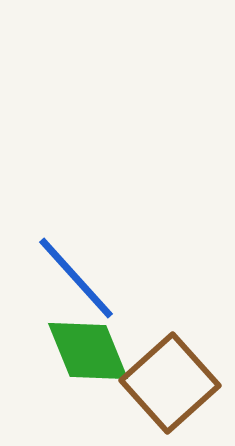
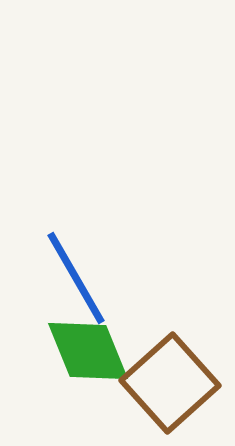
blue line: rotated 12 degrees clockwise
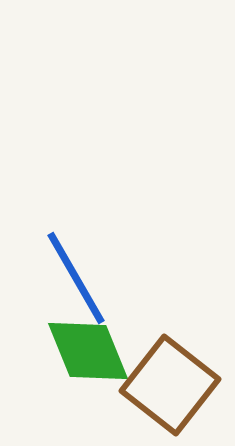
brown square: moved 2 px down; rotated 10 degrees counterclockwise
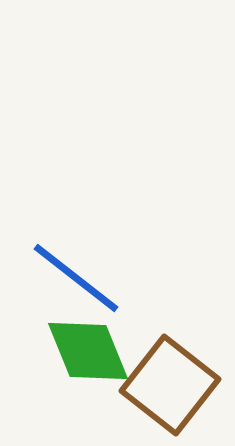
blue line: rotated 22 degrees counterclockwise
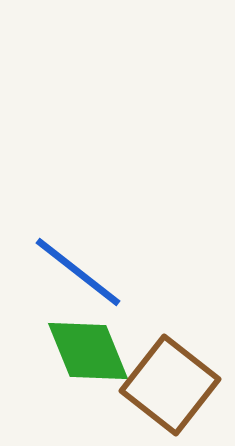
blue line: moved 2 px right, 6 px up
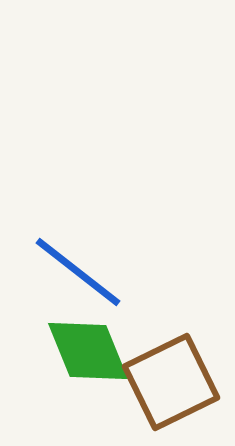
brown square: moved 1 px right, 3 px up; rotated 26 degrees clockwise
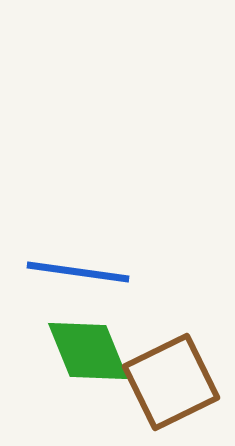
blue line: rotated 30 degrees counterclockwise
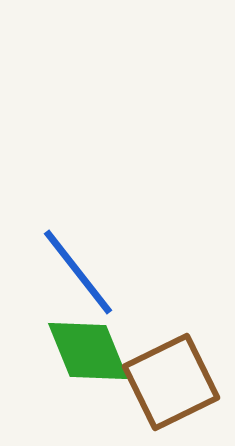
blue line: rotated 44 degrees clockwise
